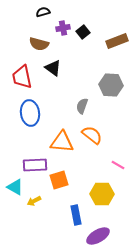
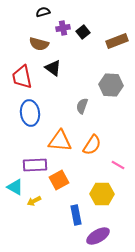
orange semicircle: moved 10 px down; rotated 85 degrees clockwise
orange triangle: moved 2 px left, 1 px up
orange square: rotated 12 degrees counterclockwise
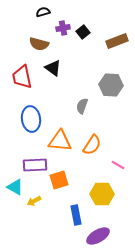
blue ellipse: moved 1 px right, 6 px down
orange square: rotated 12 degrees clockwise
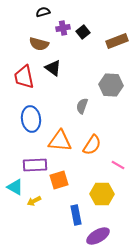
red trapezoid: moved 2 px right
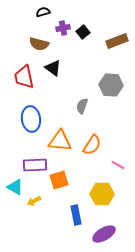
purple ellipse: moved 6 px right, 2 px up
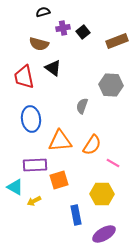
orange triangle: rotated 10 degrees counterclockwise
pink line: moved 5 px left, 2 px up
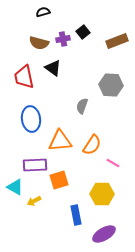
purple cross: moved 11 px down
brown semicircle: moved 1 px up
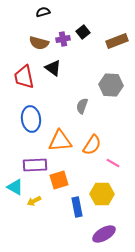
blue rectangle: moved 1 px right, 8 px up
